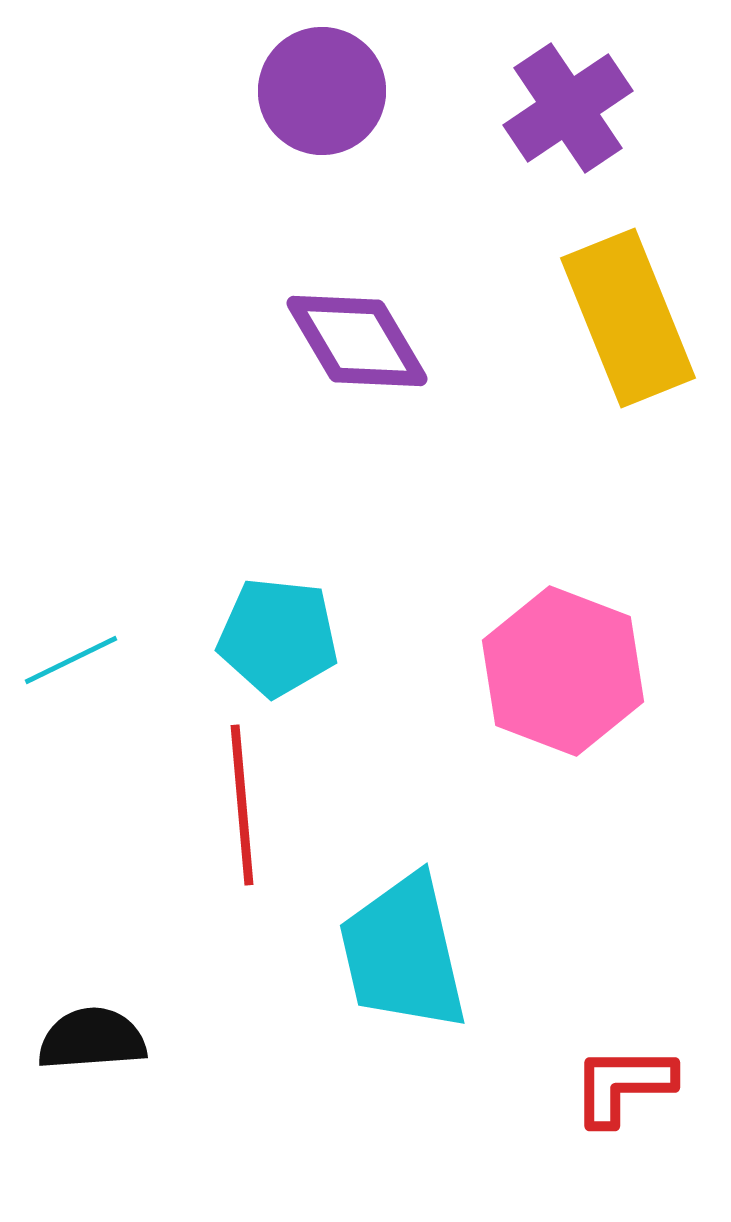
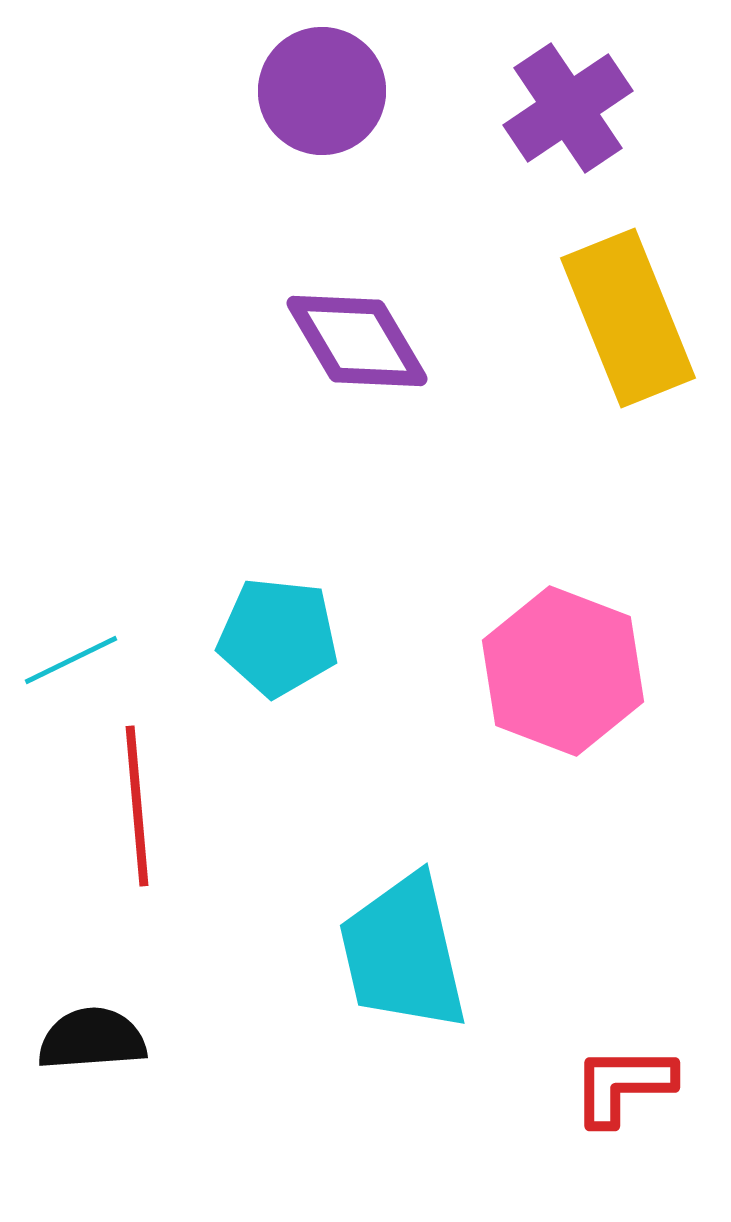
red line: moved 105 px left, 1 px down
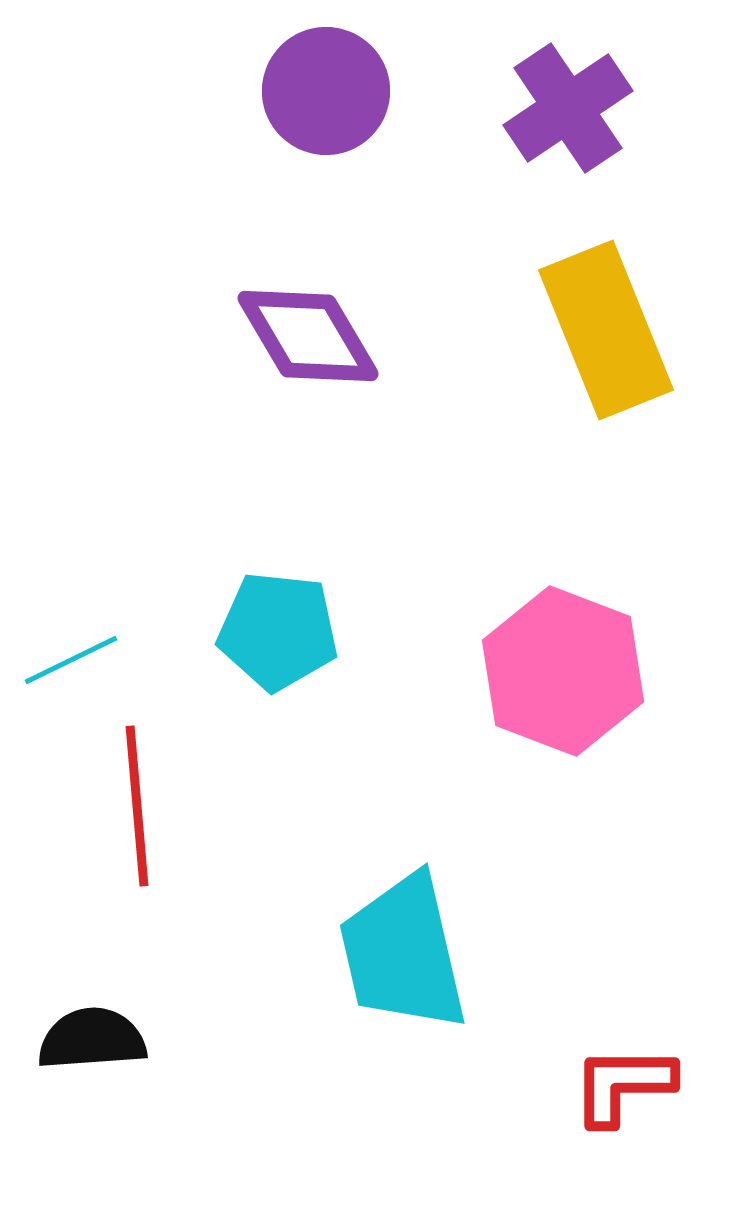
purple circle: moved 4 px right
yellow rectangle: moved 22 px left, 12 px down
purple diamond: moved 49 px left, 5 px up
cyan pentagon: moved 6 px up
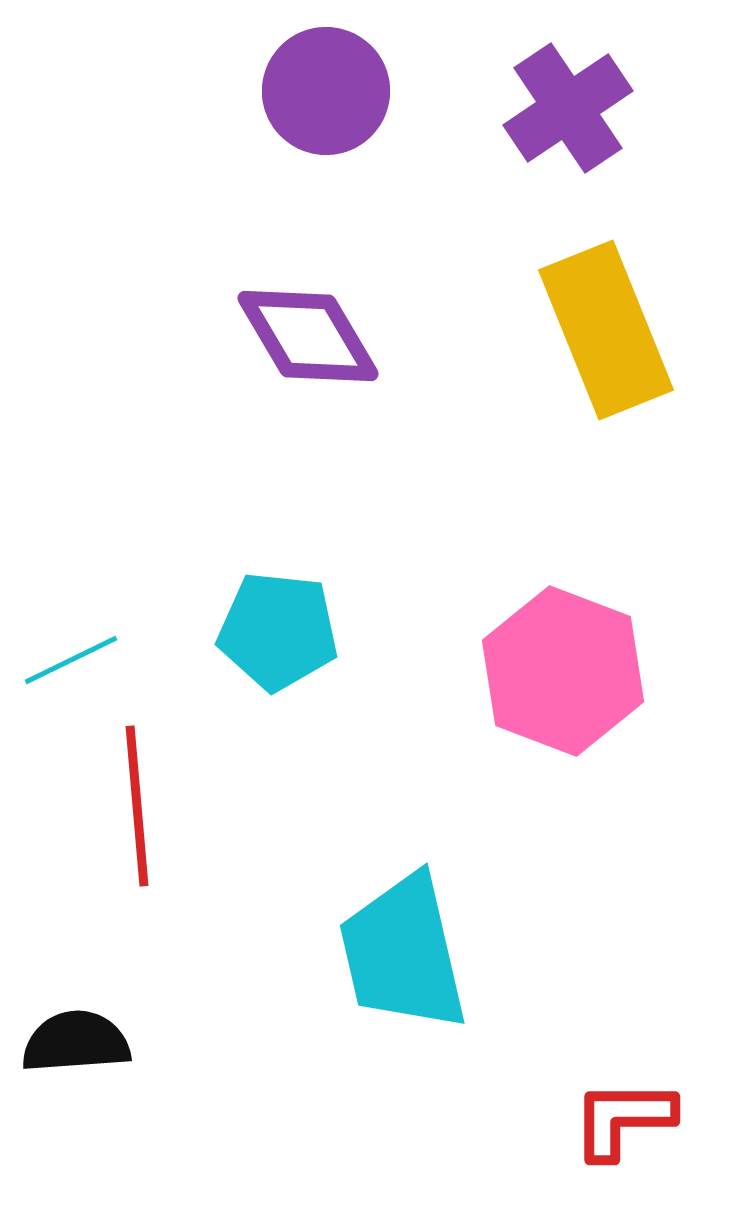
black semicircle: moved 16 px left, 3 px down
red L-shape: moved 34 px down
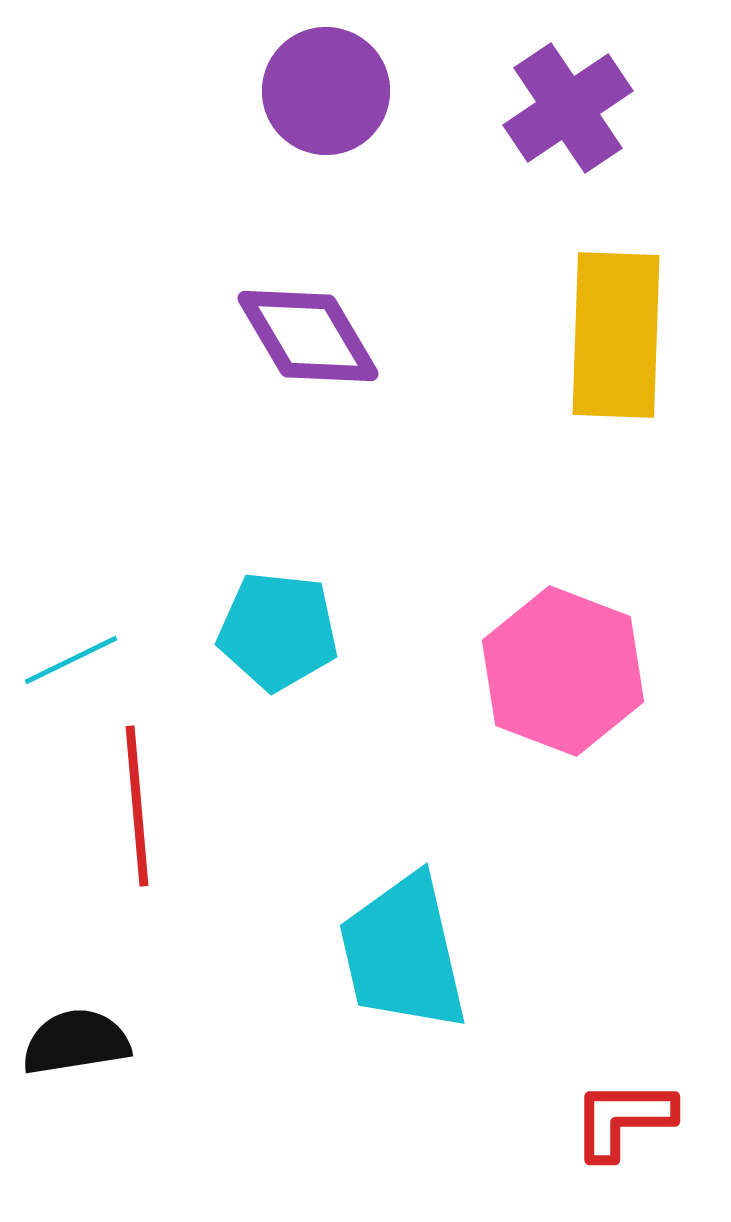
yellow rectangle: moved 10 px right, 5 px down; rotated 24 degrees clockwise
black semicircle: rotated 5 degrees counterclockwise
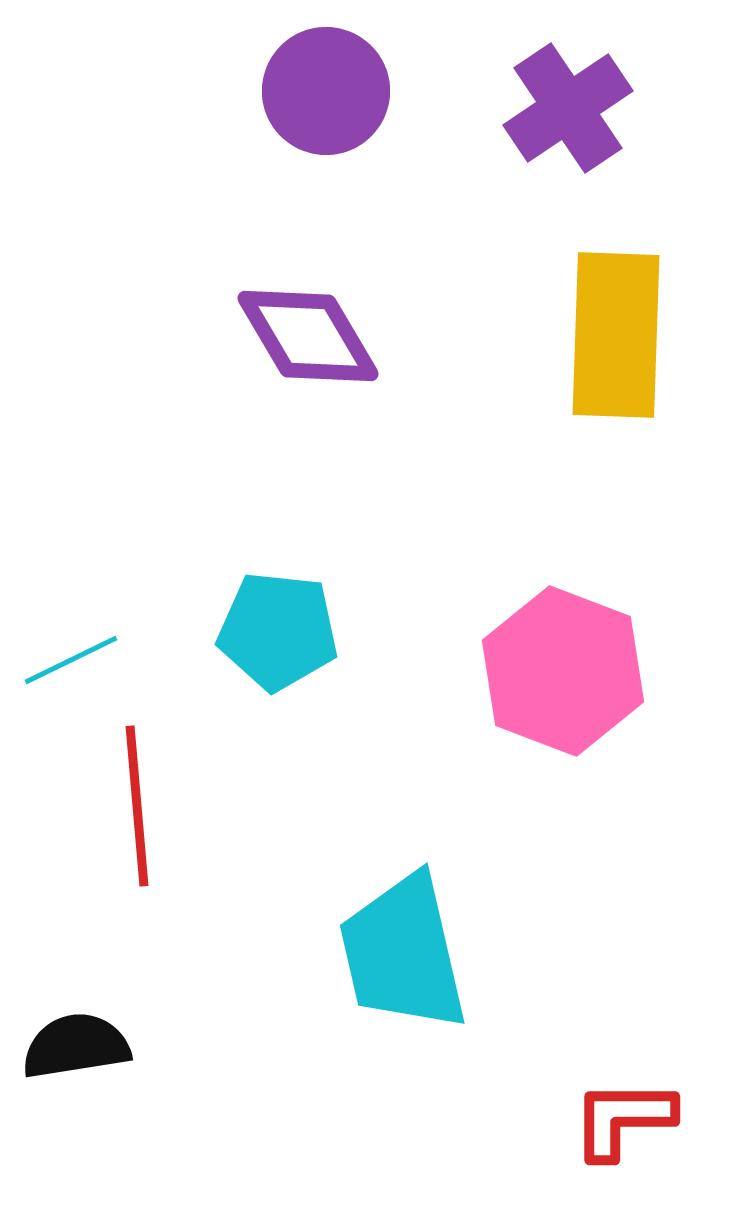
black semicircle: moved 4 px down
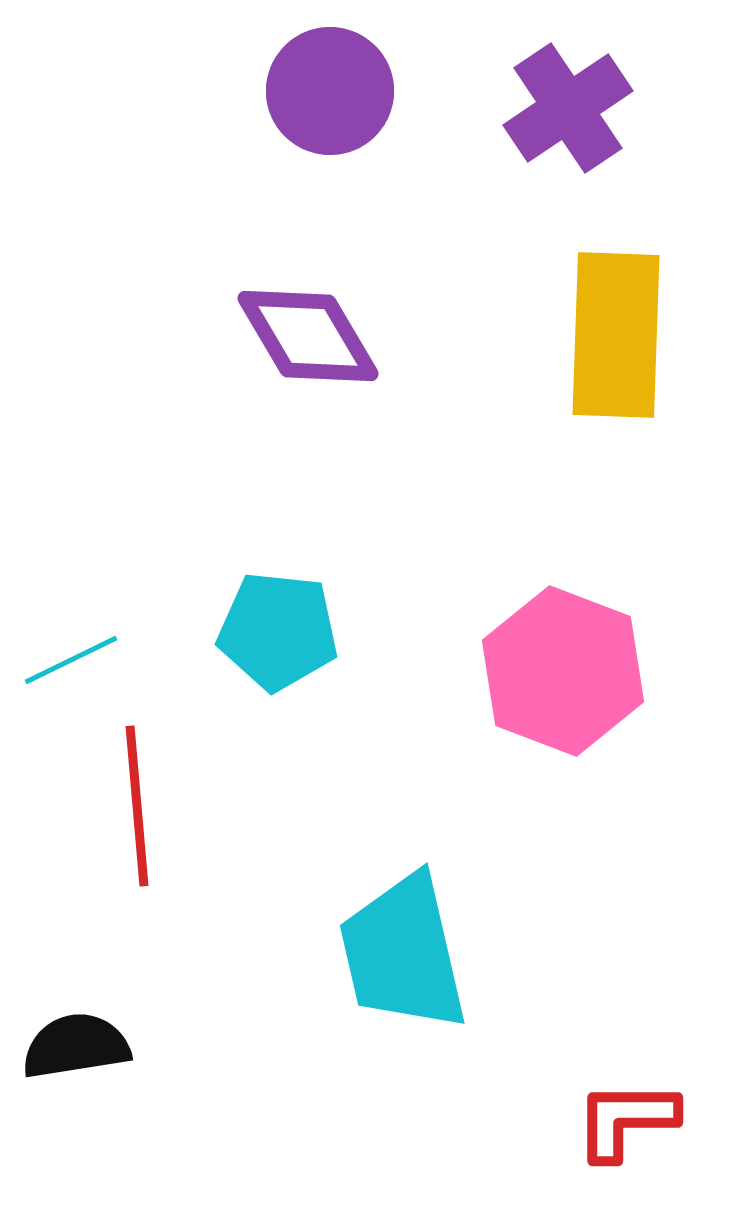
purple circle: moved 4 px right
red L-shape: moved 3 px right, 1 px down
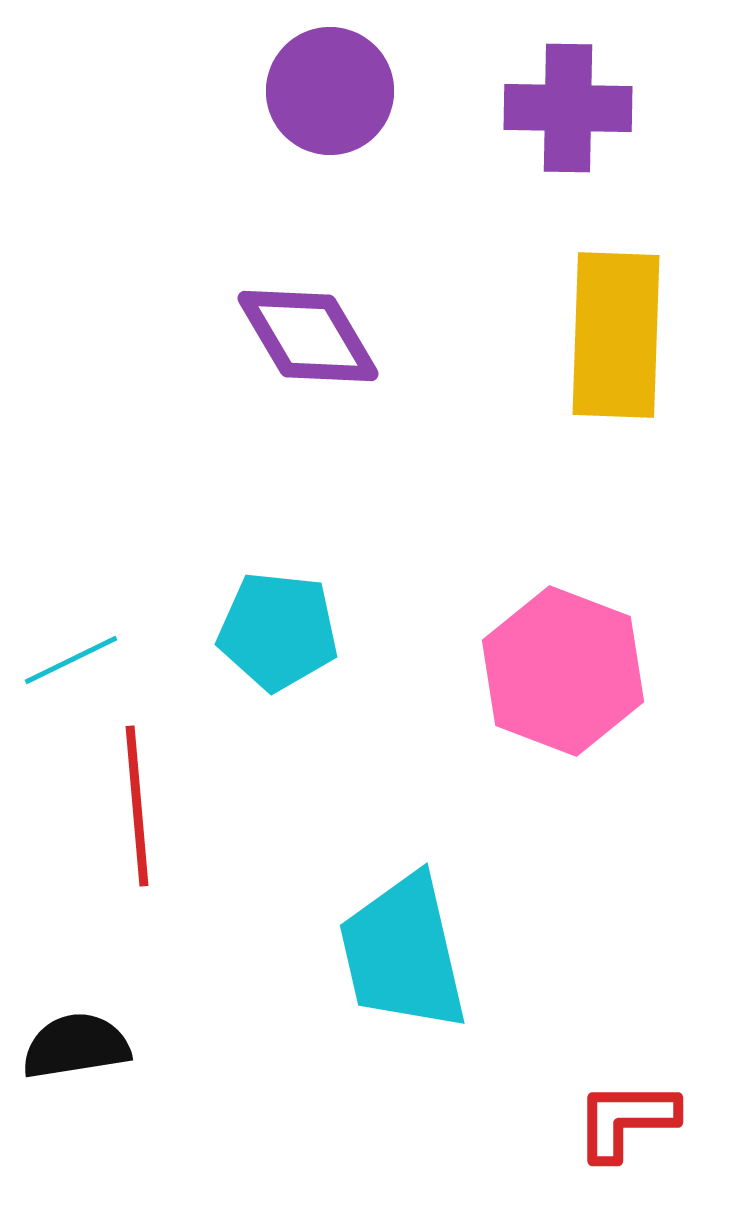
purple cross: rotated 35 degrees clockwise
